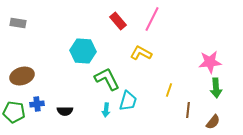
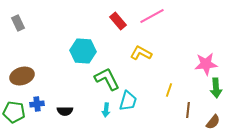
pink line: moved 3 px up; rotated 35 degrees clockwise
gray rectangle: rotated 56 degrees clockwise
pink star: moved 4 px left, 2 px down
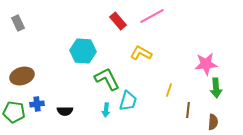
brown semicircle: rotated 35 degrees counterclockwise
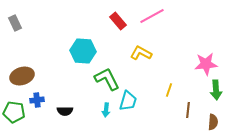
gray rectangle: moved 3 px left
green arrow: moved 2 px down
blue cross: moved 4 px up
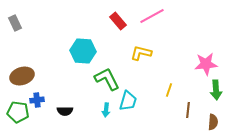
yellow L-shape: rotated 15 degrees counterclockwise
green pentagon: moved 4 px right
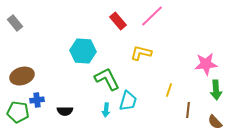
pink line: rotated 15 degrees counterclockwise
gray rectangle: rotated 14 degrees counterclockwise
brown semicircle: moved 2 px right; rotated 133 degrees clockwise
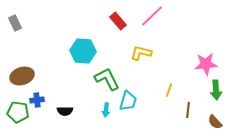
gray rectangle: rotated 14 degrees clockwise
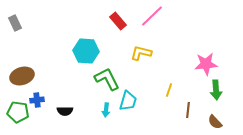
cyan hexagon: moved 3 px right
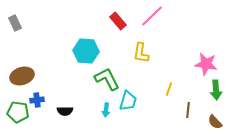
yellow L-shape: rotated 95 degrees counterclockwise
pink star: rotated 15 degrees clockwise
yellow line: moved 1 px up
